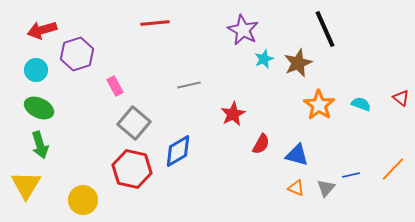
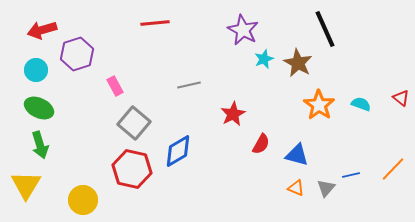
brown star: rotated 20 degrees counterclockwise
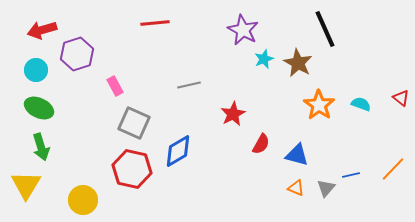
gray square: rotated 16 degrees counterclockwise
green arrow: moved 1 px right, 2 px down
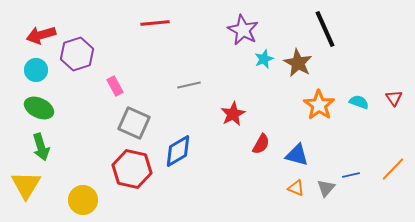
red arrow: moved 1 px left, 5 px down
red triangle: moved 7 px left; rotated 18 degrees clockwise
cyan semicircle: moved 2 px left, 2 px up
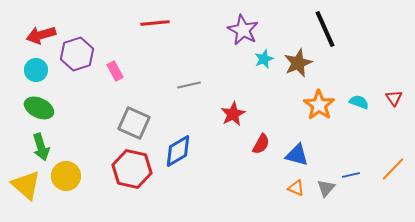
brown star: rotated 20 degrees clockwise
pink rectangle: moved 15 px up
yellow triangle: rotated 20 degrees counterclockwise
yellow circle: moved 17 px left, 24 px up
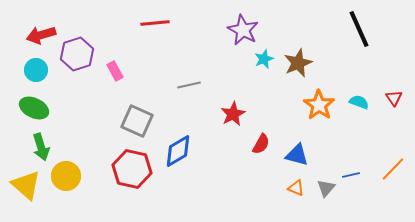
black line: moved 34 px right
green ellipse: moved 5 px left
gray square: moved 3 px right, 2 px up
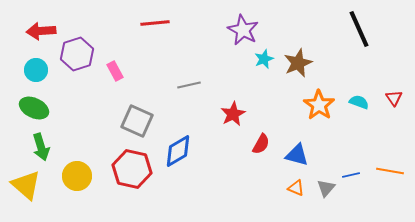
red arrow: moved 4 px up; rotated 12 degrees clockwise
orange line: moved 3 px left, 2 px down; rotated 56 degrees clockwise
yellow circle: moved 11 px right
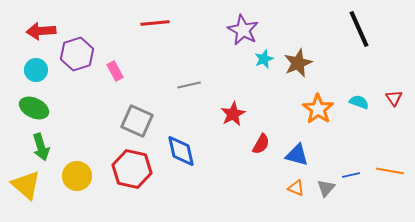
orange star: moved 1 px left, 4 px down
blue diamond: moved 3 px right; rotated 72 degrees counterclockwise
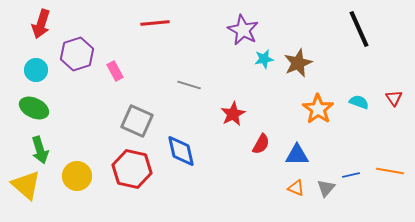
red arrow: moved 7 px up; rotated 68 degrees counterclockwise
cyan star: rotated 12 degrees clockwise
gray line: rotated 30 degrees clockwise
green arrow: moved 1 px left, 3 px down
blue triangle: rotated 15 degrees counterclockwise
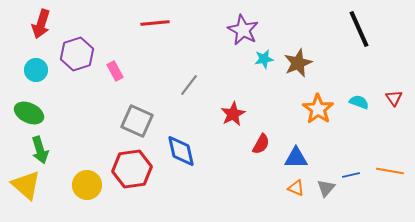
gray line: rotated 70 degrees counterclockwise
green ellipse: moved 5 px left, 5 px down
blue triangle: moved 1 px left, 3 px down
red hexagon: rotated 21 degrees counterclockwise
yellow circle: moved 10 px right, 9 px down
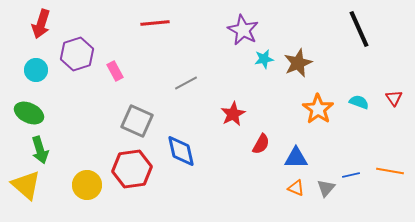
gray line: moved 3 px left, 2 px up; rotated 25 degrees clockwise
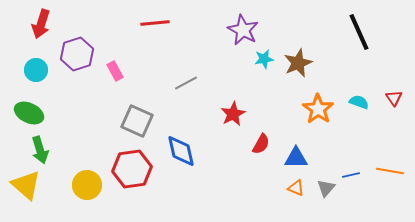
black line: moved 3 px down
